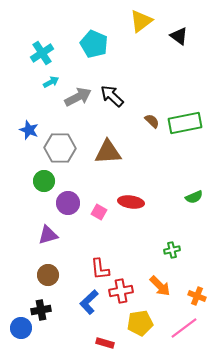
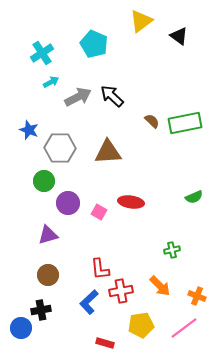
yellow pentagon: moved 1 px right, 2 px down
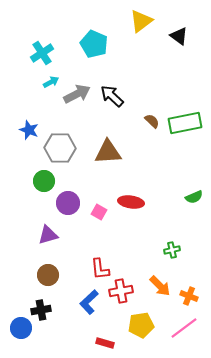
gray arrow: moved 1 px left, 3 px up
orange cross: moved 8 px left
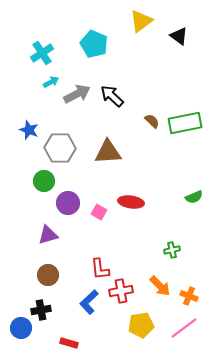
red rectangle: moved 36 px left
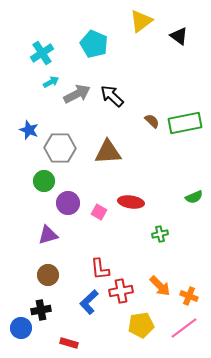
green cross: moved 12 px left, 16 px up
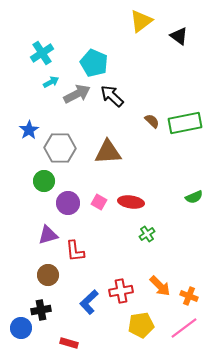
cyan pentagon: moved 19 px down
blue star: rotated 18 degrees clockwise
pink square: moved 10 px up
green cross: moved 13 px left; rotated 21 degrees counterclockwise
red L-shape: moved 25 px left, 18 px up
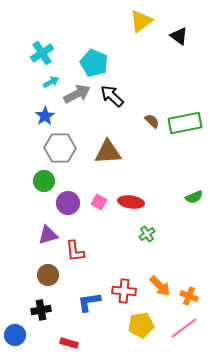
blue star: moved 16 px right, 14 px up
red cross: moved 3 px right; rotated 15 degrees clockwise
blue L-shape: rotated 35 degrees clockwise
blue circle: moved 6 px left, 7 px down
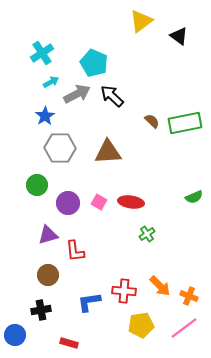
green circle: moved 7 px left, 4 px down
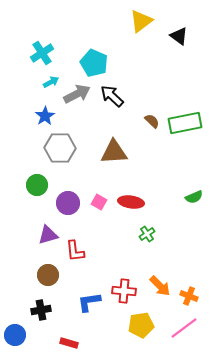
brown triangle: moved 6 px right
